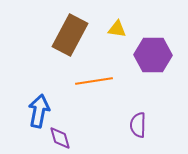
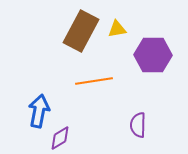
yellow triangle: rotated 18 degrees counterclockwise
brown rectangle: moved 11 px right, 4 px up
purple diamond: rotated 75 degrees clockwise
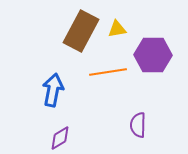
orange line: moved 14 px right, 9 px up
blue arrow: moved 14 px right, 21 px up
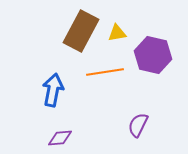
yellow triangle: moved 4 px down
purple hexagon: rotated 12 degrees clockwise
orange line: moved 3 px left
purple semicircle: rotated 25 degrees clockwise
purple diamond: rotated 25 degrees clockwise
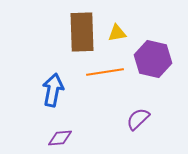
brown rectangle: moved 1 px right, 1 px down; rotated 30 degrees counterclockwise
purple hexagon: moved 4 px down
purple semicircle: moved 6 px up; rotated 20 degrees clockwise
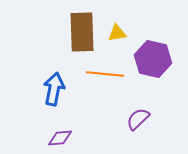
orange line: moved 2 px down; rotated 15 degrees clockwise
blue arrow: moved 1 px right, 1 px up
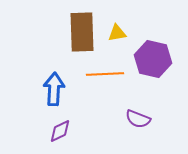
orange line: rotated 9 degrees counterclockwise
blue arrow: rotated 8 degrees counterclockwise
purple semicircle: rotated 115 degrees counterclockwise
purple diamond: moved 7 px up; rotated 20 degrees counterclockwise
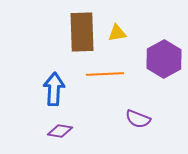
purple hexagon: moved 11 px right; rotated 18 degrees clockwise
purple diamond: rotated 35 degrees clockwise
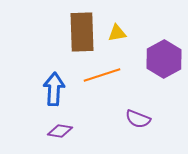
orange line: moved 3 px left, 1 px down; rotated 15 degrees counterclockwise
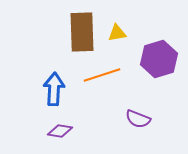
purple hexagon: moved 5 px left; rotated 12 degrees clockwise
